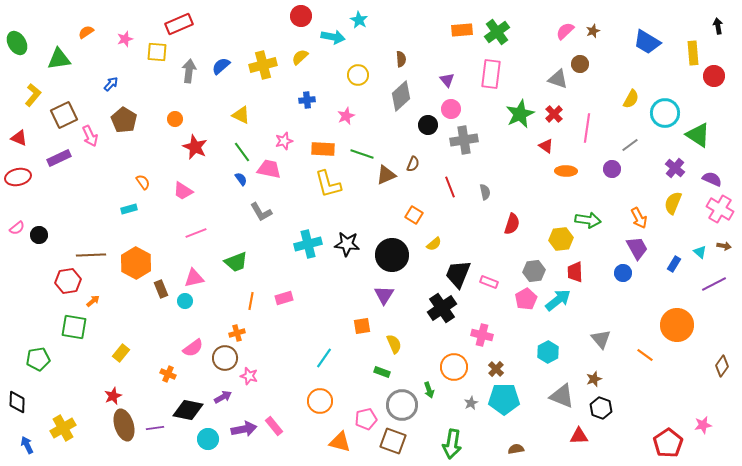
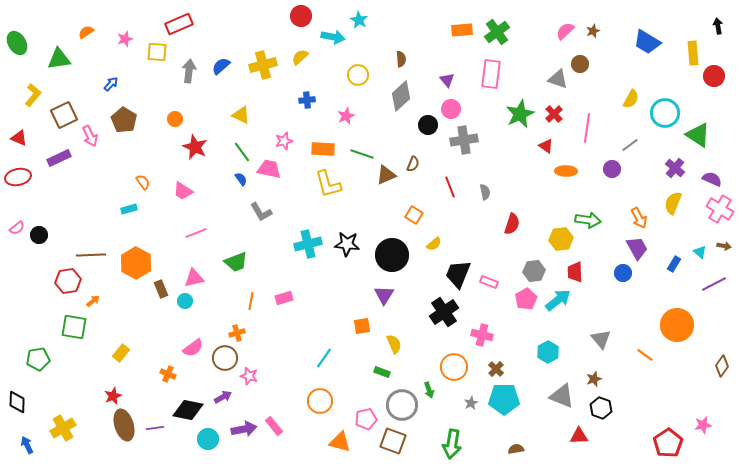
black cross at (442, 308): moved 2 px right, 4 px down
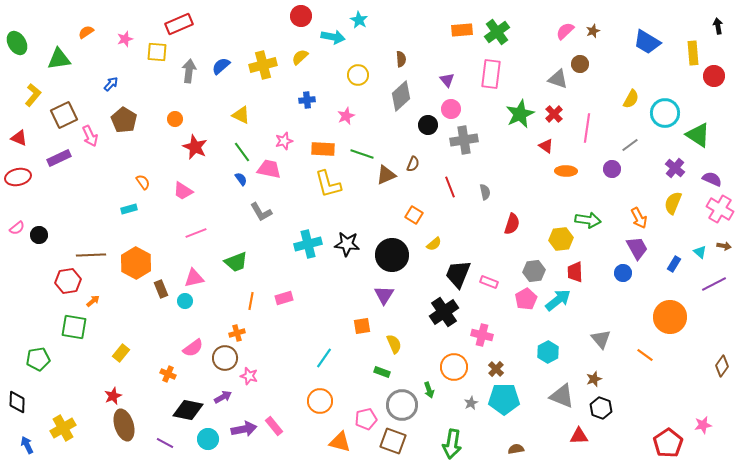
orange circle at (677, 325): moved 7 px left, 8 px up
purple line at (155, 428): moved 10 px right, 15 px down; rotated 36 degrees clockwise
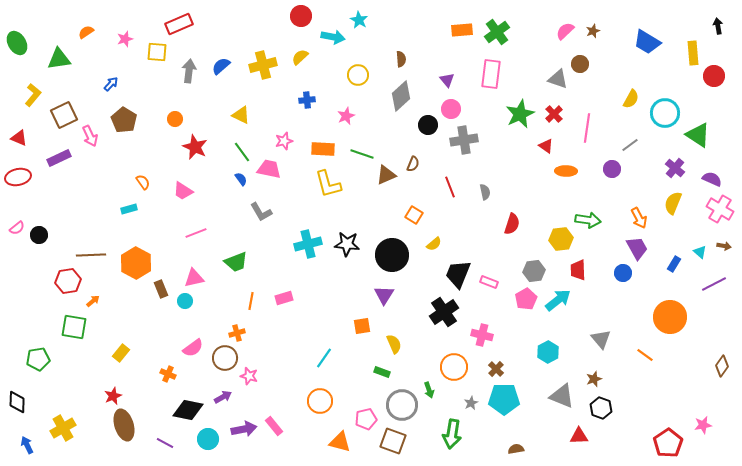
red trapezoid at (575, 272): moved 3 px right, 2 px up
green arrow at (452, 444): moved 10 px up
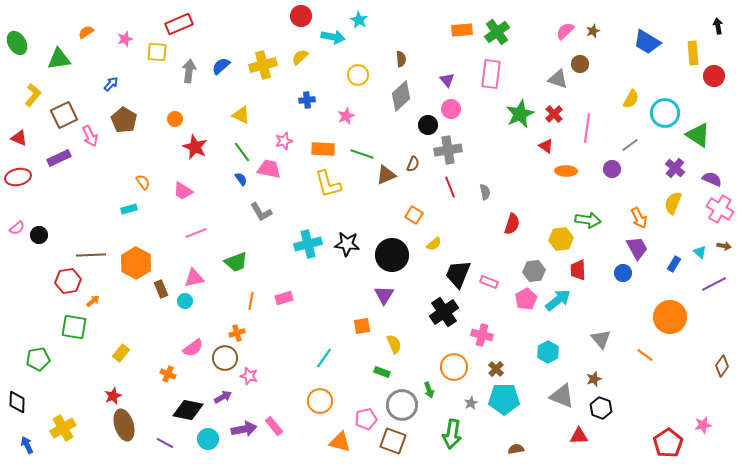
gray cross at (464, 140): moved 16 px left, 10 px down
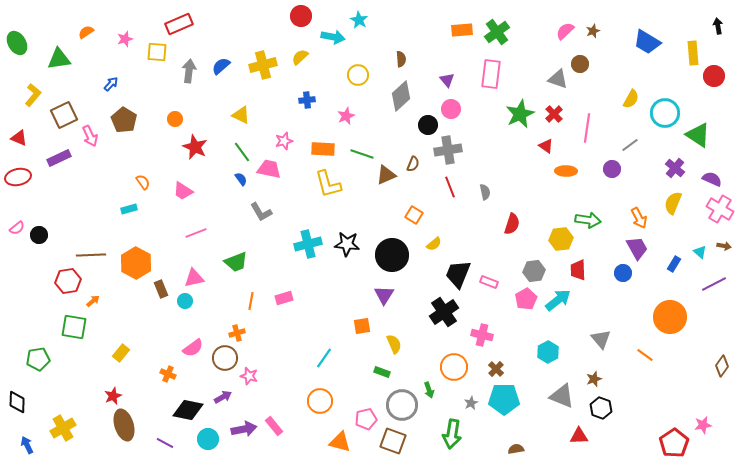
red pentagon at (668, 443): moved 6 px right
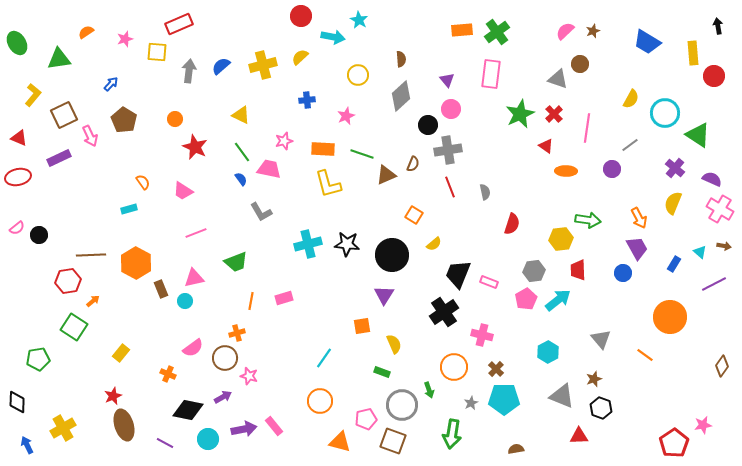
green square at (74, 327): rotated 24 degrees clockwise
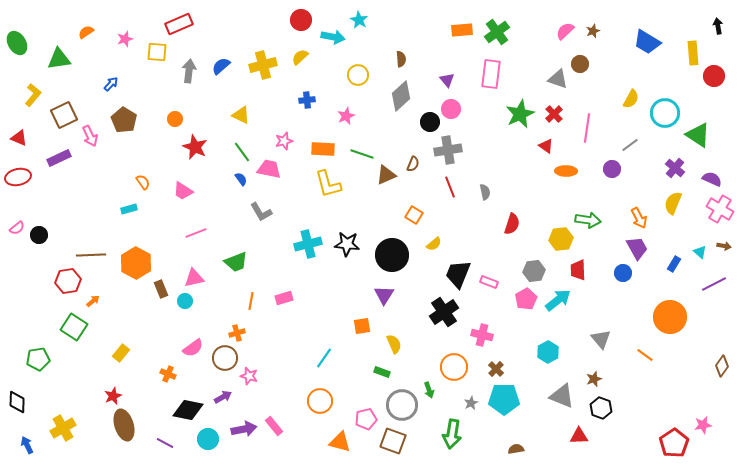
red circle at (301, 16): moved 4 px down
black circle at (428, 125): moved 2 px right, 3 px up
